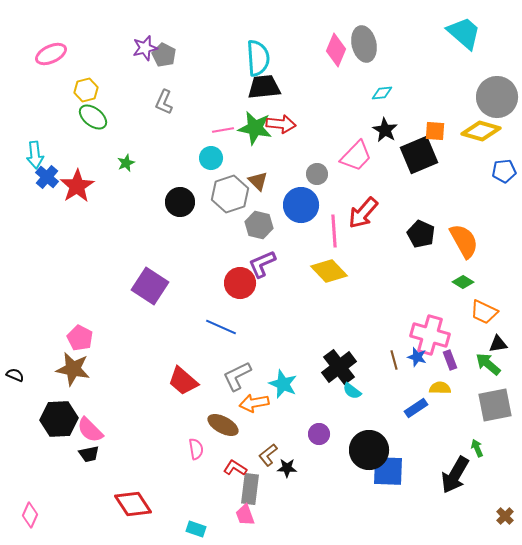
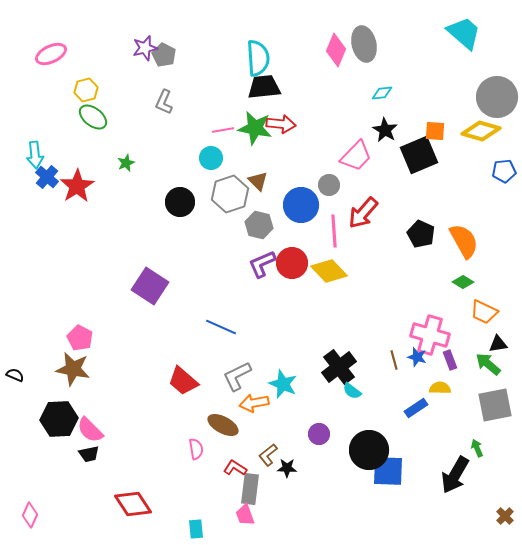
gray circle at (317, 174): moved 12 px right, 11 px down
red circle at (240, 283): moved 52 px right, 20 px up
cyan rectangle at (196, 529): rotated 66 degrees clockwise
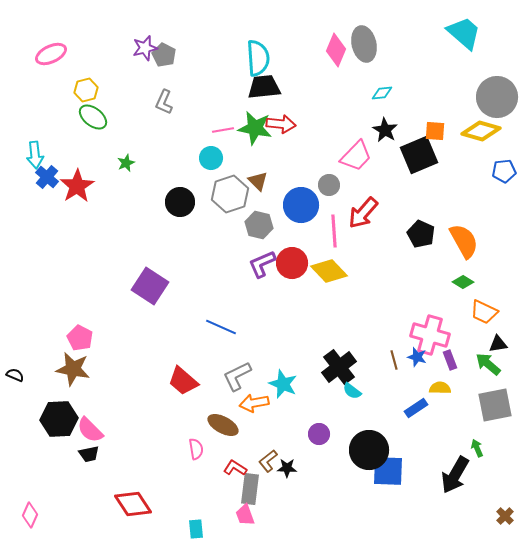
brown L-shape at (268, 455): moved 6 px down
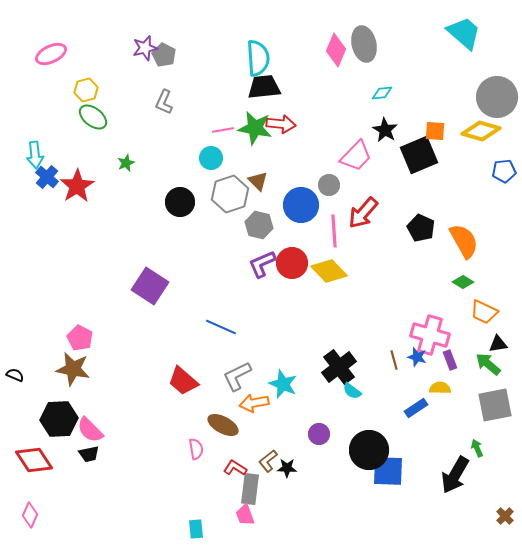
black pentagon at (421, 234): moved 6 px up
red diamond at (133, 504): moved 99 px left, 44 px up
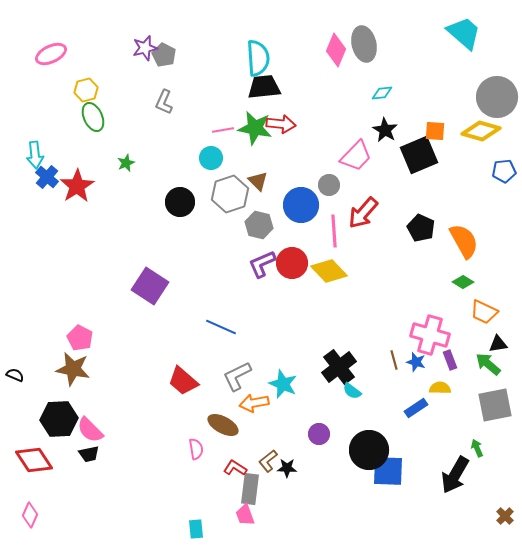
green ellipse at (93, 117): rotated 28 degrees clockwise
blue star at (417, 357): moved 1 px left, 5 px down
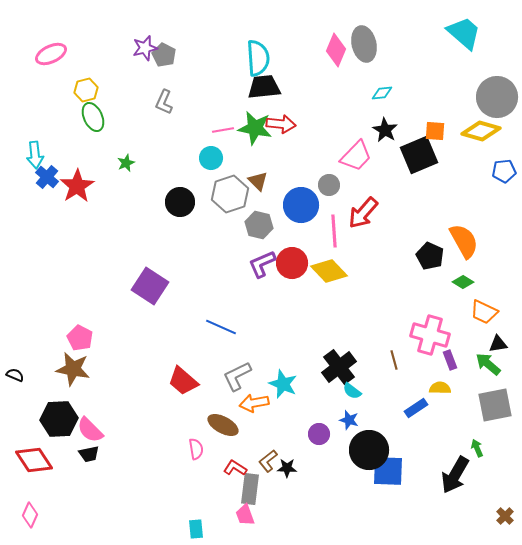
black pentagon at (421, 228): moved 9 px right, 28 px down
blue star at (416, 362): moved 67 px left, 58 px down
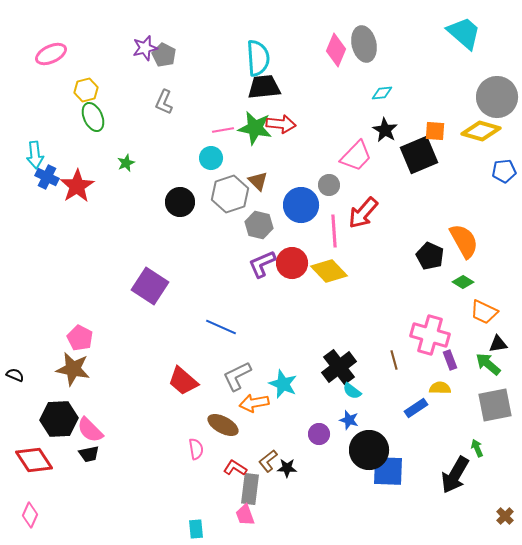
blue cross at (47, 177): rotated 15 degrees counterclockwise
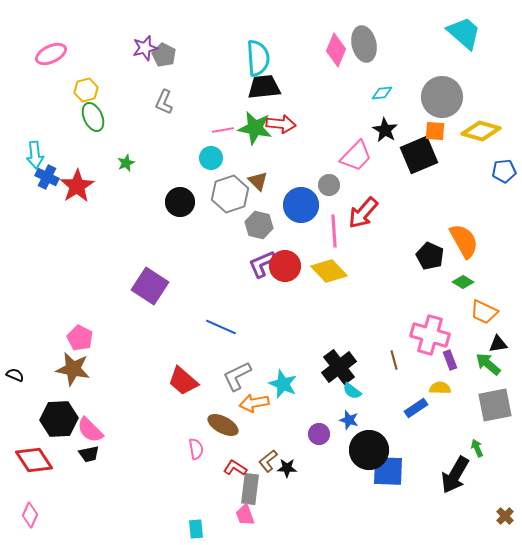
gray circle at (497, 97): moved 55 px left
red circle at (292, 263): moved 7 px left, 3 px down
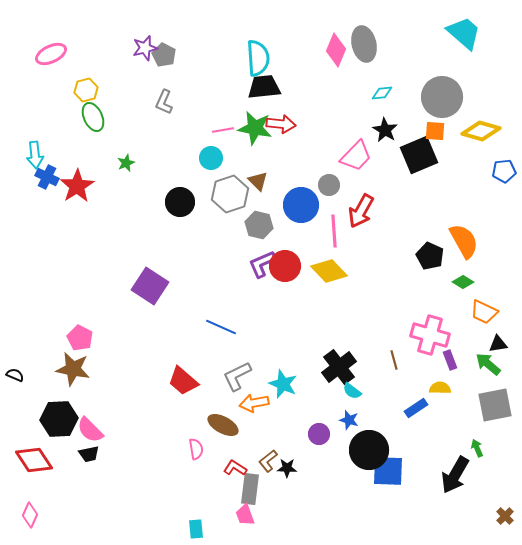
red arrow at (363, 213): moved 2 px left, 2 px up; rotated 12 degrees counterclockwise
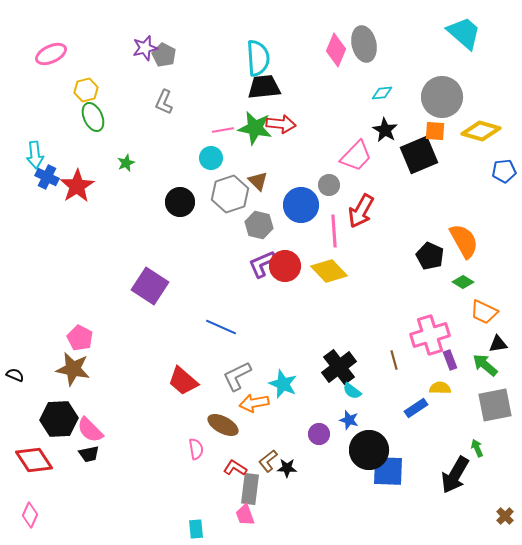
pink cross at (430, 335): rotated 33 degrees counterclockwise
green arrow at (488, 364): moved 3 px left, 1 px down
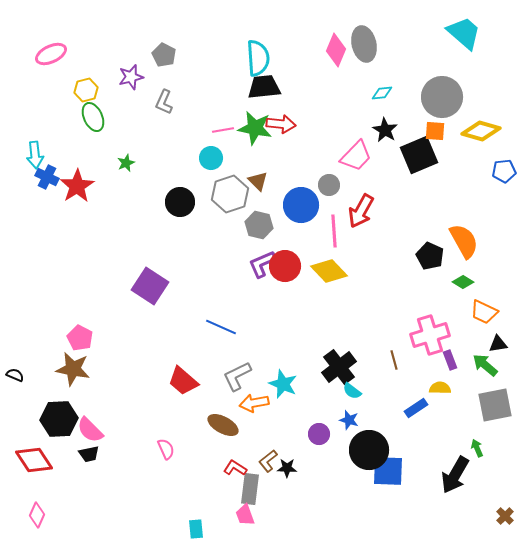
purple star at (145, 48): moved 14 px left, 29 px down
pink semicircle at (196, 449): moved 30 px left; rotated 15 degrees counterclockwise
pink diamond at (30, 515): moved 7 px right
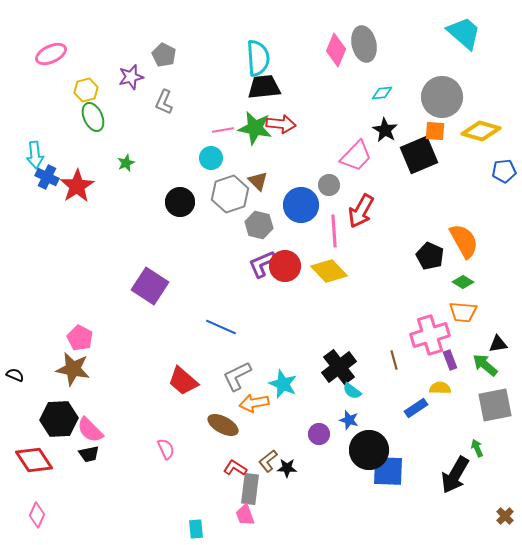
orange trapezoid at (484, 312): moved 21 px left; rotated 20 degrees counterclockwise
